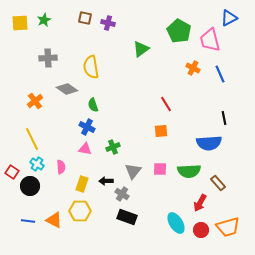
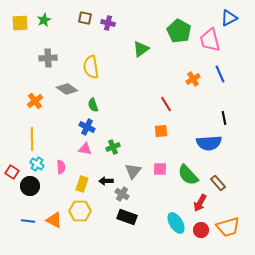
orange cross at (193, 68): moved 11 px down; rotated 32 degrees clockwise
yellow line at (32, 139): rotated 25 degrees clockwise
green semicircle at (189, 171): moved 1 px left, 4 px down; rotated 50 degrees clockwise
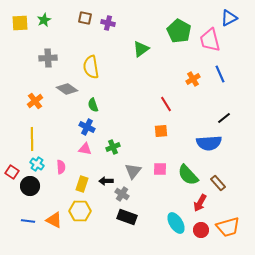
black line at (224, 118): rotated 64 degrees clockwise
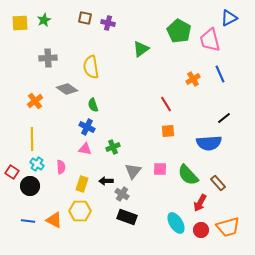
orange square at (161, 131): moved 7 px right
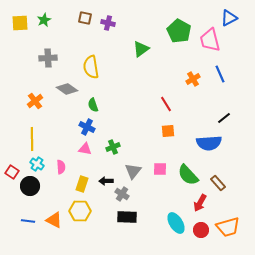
black rectangle at (127, 217): rotated 18 degrees counterclockwise
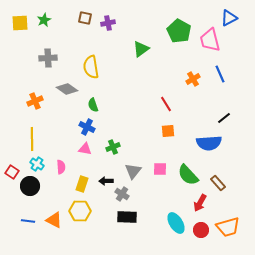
purple cross at (108, 23): rotated 24 degrees counterclockwise
orange cross at (35, 101): rotated 14 degrees clockwise
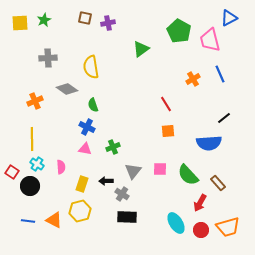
yellow hexagon at (80, 211): rotated 15 degrees counterclockwise
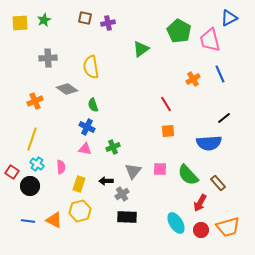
yellow line at (32, 139): rotated 20 degrees clockwise
yellow rectangle at (82, 184): moved 3 px left
gray cross at (122, 194): rotated 24 degrees clockwise
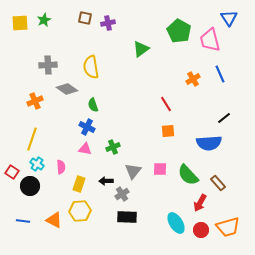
blue triangle at (229, 18): rotated 36 degrees counterclockwise
gray cross at (48, 58): moved 7 px down
yellow hexagon at (80, 211): rotated 10 degrees clockwise
blue line at (28, 221): moved 5 px left
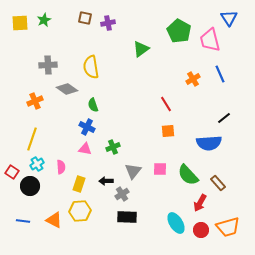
cyan cross at (37, 164): rotated 24 degrees clockwise
